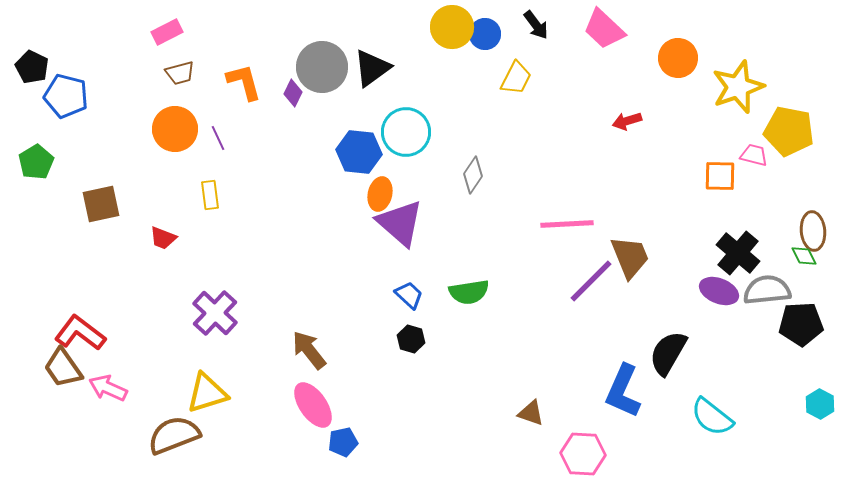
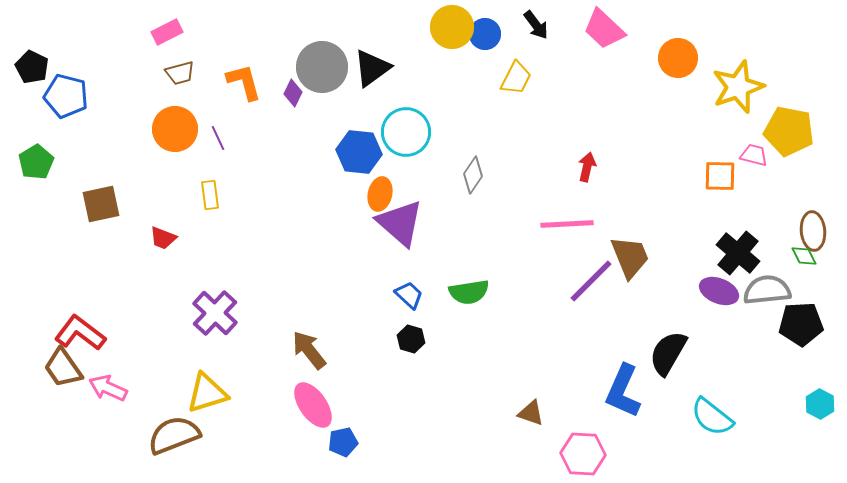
red arrow at (627, 121): moved 40 px left, 46 px down; rotated 120 degrees clockwise
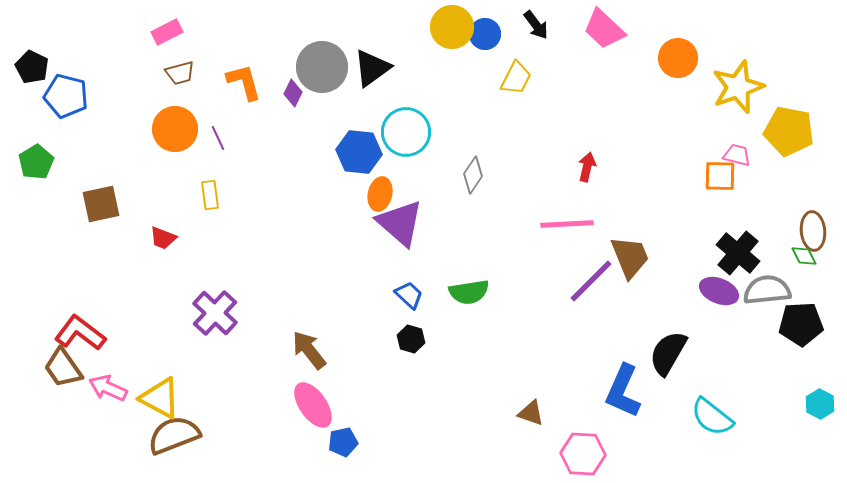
pink trapezoid at (754, 155): moved 17 px left
yellow triangle at (207, 393): moved 47 px left, 5 px down; rotated 45 degrees clockwise
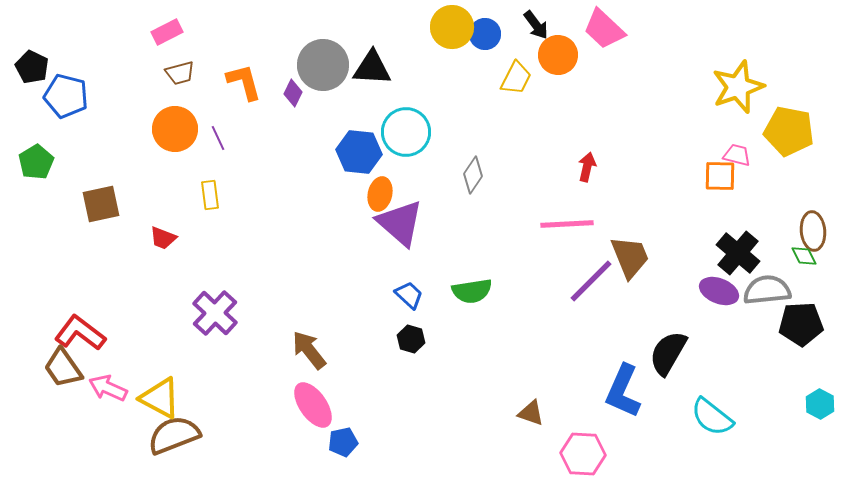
orange circle at (678, 58): moved 120 px left, 3 px up
gray circle at (322, 67): moved 1 px right, 2 px up
black triangle at (372, 68): rotated 39 degrees clockwise
green semicircle at (469, 292): moved 3 px right, 1 px up
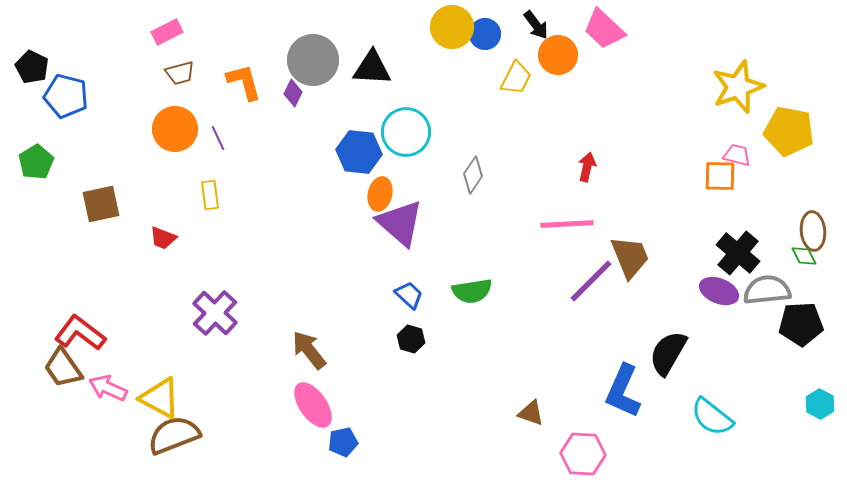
gray circle at (323, 65): moved 10 px left, 5 px up
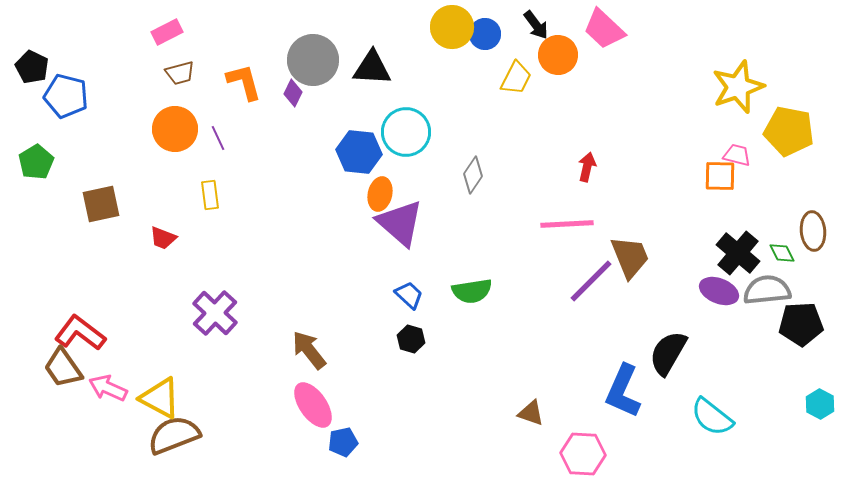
green diamond at (804, 256): moved 22 px left, 3 px up
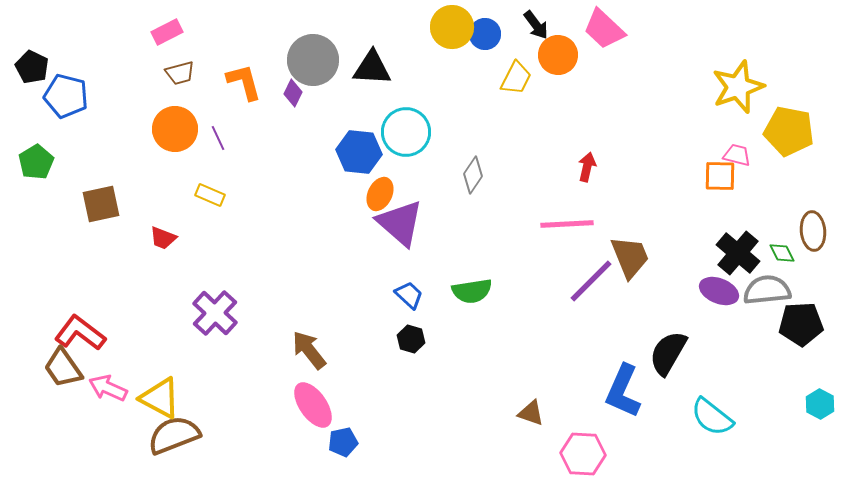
orange ellipse at (380, 194): rotated 12 degrees clockwise
yellow rectangle at (210, 195): rotated 60 degrees counterclockwise
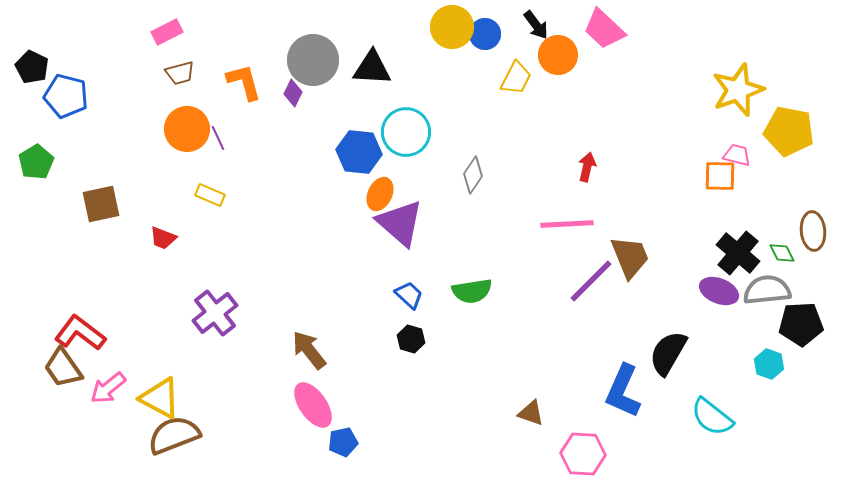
yellow star at (738, 87): moved 3 px down
orange circle at (175, 129): moved 12 px right
purple cross at (215, 313): rotated 9 degrees clockwise
pink arrow at (108, 388): rotated 63 degrees counterclockwise
cyan hexagon at (820, 404): moved 51 px left, 40 px up; rotated 8 degrees counterclockwise
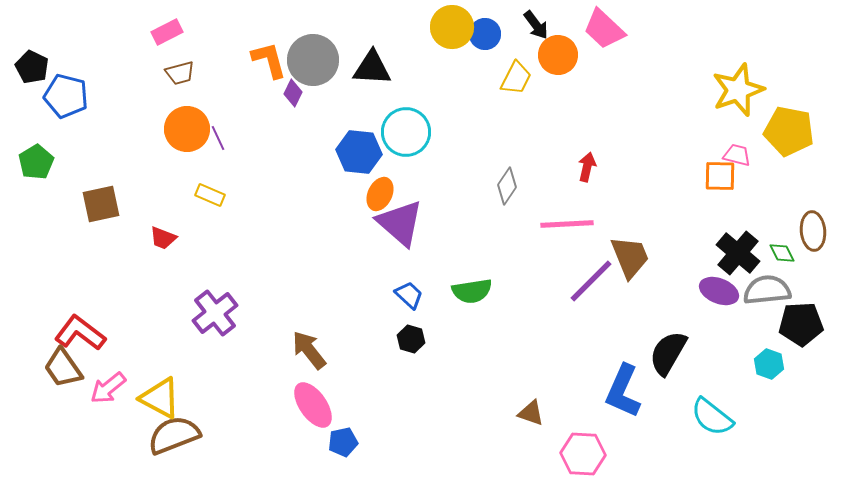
orange L-shape at (244, 82): moved 25 px right, 22 px up
gray diamond at (473, 175): moved 34 px right, 11 px down
